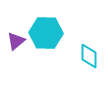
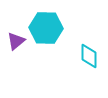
cyan hexagon: moved 5 px up
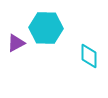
purple triangle: moved 2 px down; rotated 12 degrees clockwise
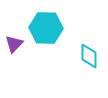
purple triangle: moved 2 px left, 1 px down; rotated 18 degrees counterclockwise
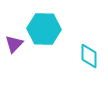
cyan hexagon: moved 2 px left, 1 px down
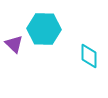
purple triangle: rotated 30 degrees counterclockwise
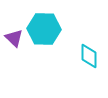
purple triangle: moved 6 px up
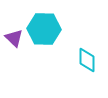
cyan diamond: moved 2 px left, 4 px down
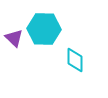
cyan diamond: moved 12 px left
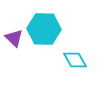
cyan diamond: rotated 30 degrees counterclockwise
